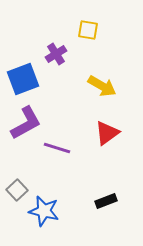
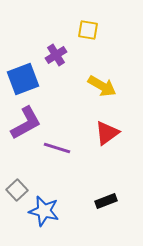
purple cross: moved 1 px down
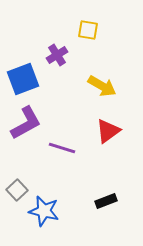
purple cross: moved 1 px right
red triangle: moved 1 px right, 2 px up
purple line: moved 5 px right
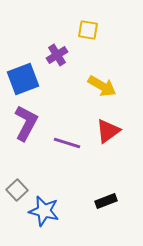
purple L-shape: rotated 33 degrees counterclockwise
purple line: moved 5 px right, 5 px up
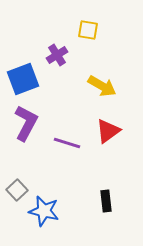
black rectangle: rotated 75 degrees counterclockwise
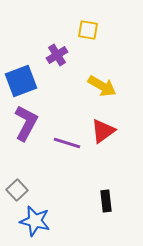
blue square: moved 2 px left, 2 px down
red triangle: moved 5 px left
blue star: moved 9 px left, 10 px down
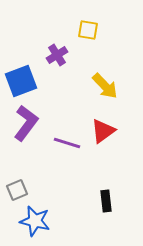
yellow arrow: moved 3 px right; rotated 16 degrees clockwise
purple L-shape: rotated 9 degrees clockwise
gray square: rotated 20 degrees clockwise
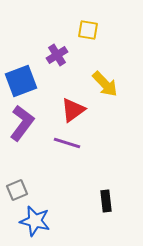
yellow arrow: moved 2 px up
purple L-shape: moved 4 px left
red triangle: moved 30 px left, 21 px up
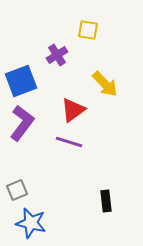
purple line: moved 2 px right, 1 px up
blue star: moved 4 px left, 2 px down
